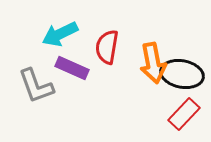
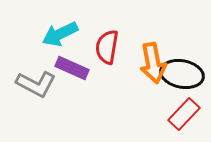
gray L-shape: moved 2 px up; rotated 42 degrees counterclockwise
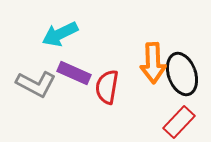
red semicircle: moved 40 px down
orange arrow: rotated 9 degrees clockwise
purple rectangle: moved 2 px right, 5 px down
black ellipse: rotated 60 degrees clockwise
red rectangle: moved 5 px left, 8 px down
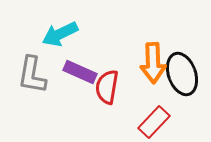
purple rectangle: moved 6 px right, 1 px up
gray L-shape: moved 4 px left, 9 px up; rotated 72 degrees clockwise
red rectangle: moved 25 px left
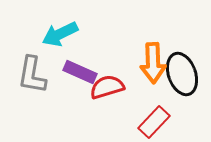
red semicircle: rotated 64 degrees clockwise
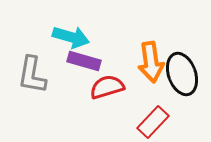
cyan arrow: moved 11 px right, 3 px down; rotated 138 degrees counterclockwise
orange arrow: moved 2 px left, 1 px up; rotated 6 degrees counterclockwise
purple rectangle: moved 4 px right, 11 px up; rotated 8 degrees counterclockwise
red rectangle: moved 1 px left
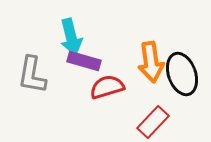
cyan arrow: rotated 60 degrees clockwise
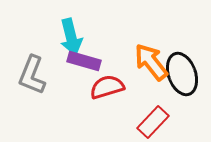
orange arrow: rotated 150 degrees clockwise
gray L-shape: rotated 12 degrees clockwise
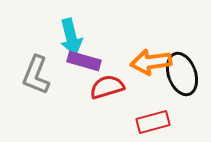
orange arrow: rotated 60 degrees counterclockwise
gray L-shape: moved 4 px right
red rectangle: rotated 32 degrees clockwise
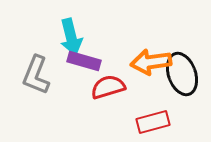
red semicircle: moved 1 px right
